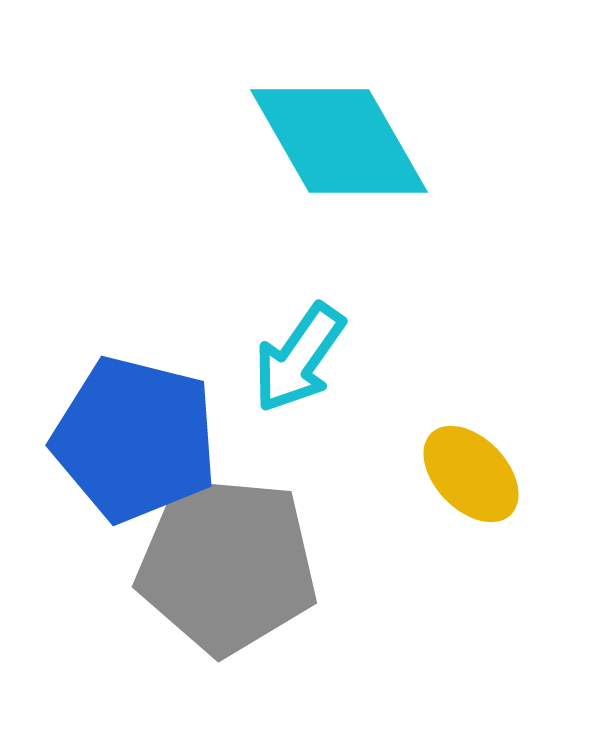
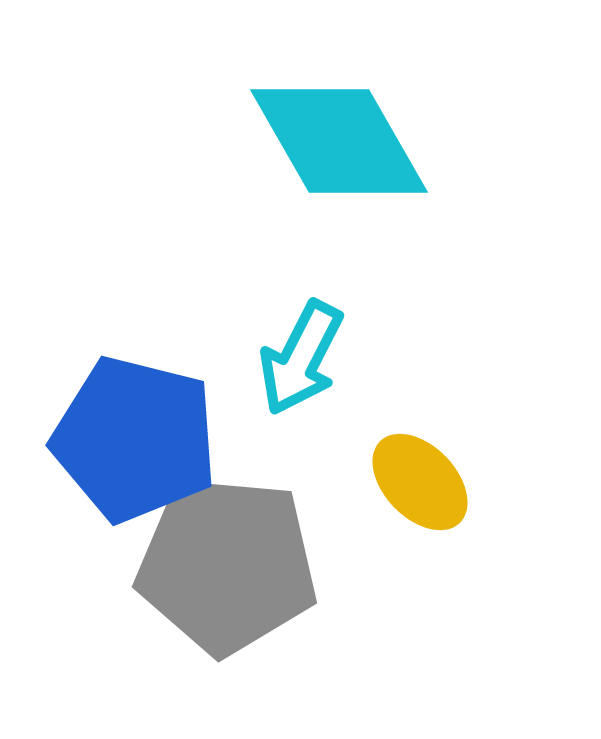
cyan arrow: moved 2 px right; rotated 8 degrees counterclockwise
yellow ellipse: moved 51 px left, 8 px down
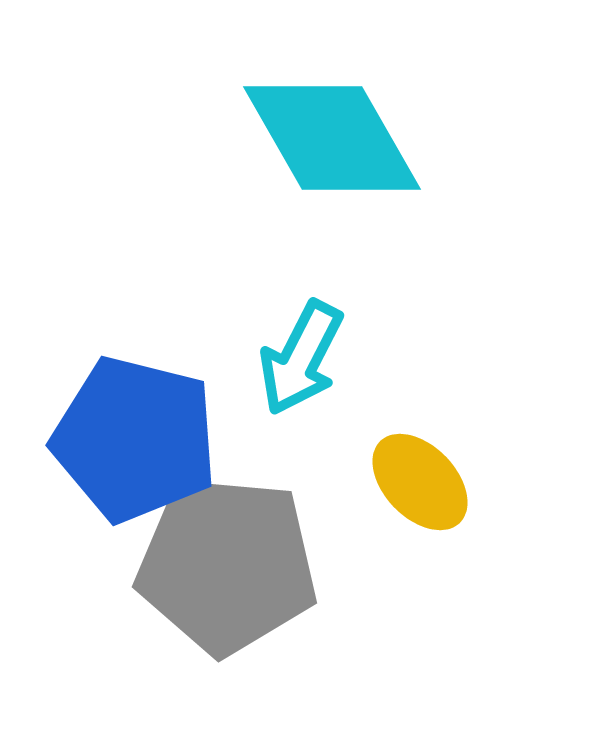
cyan diamond: moved 7 px left, 3 px up
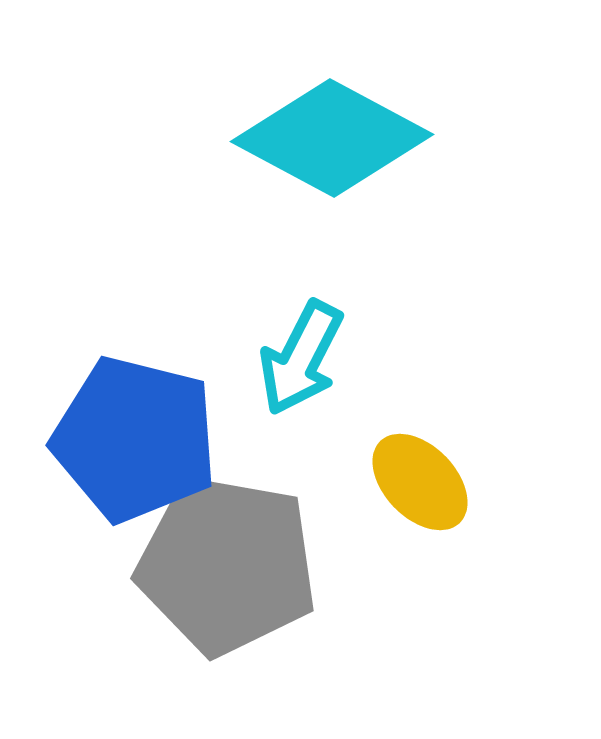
cyan diamond: rotated 32 degrees counterclockwise
gray pentagon: rotated 5 degrees clockwise
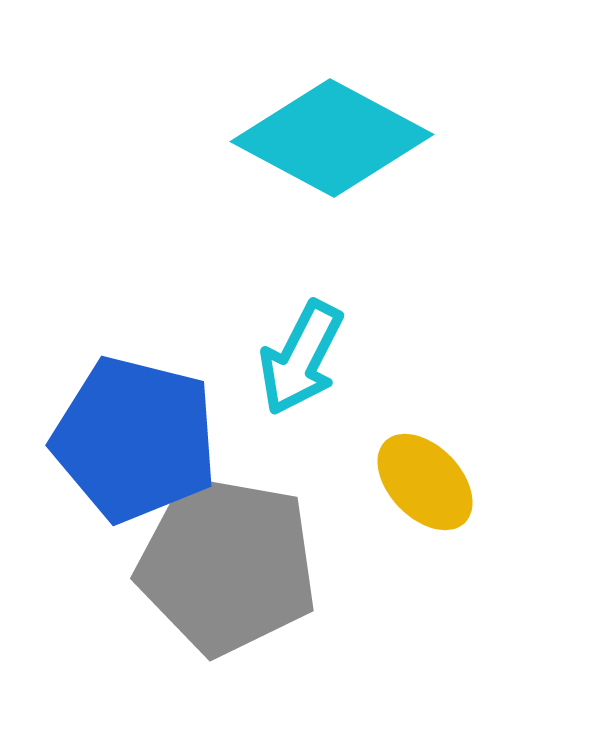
yellow ellipse: moved 5 px right
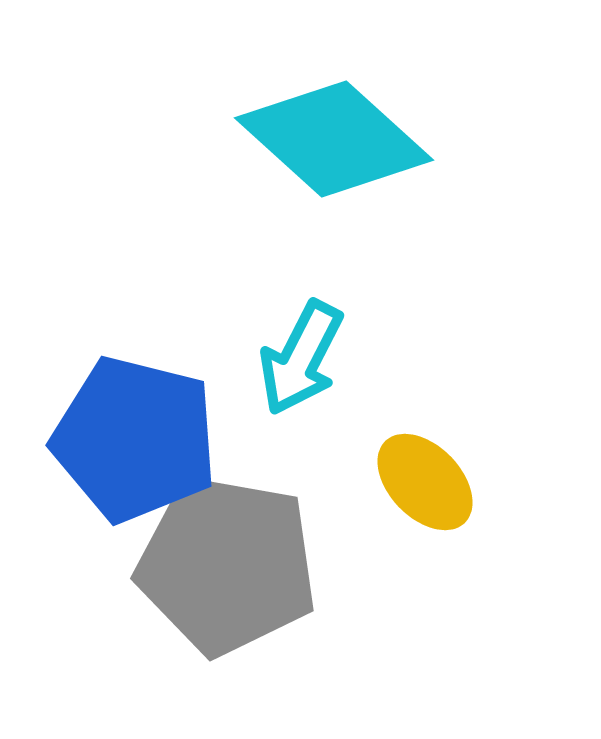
cyan diamond: moved 2 px right, 1 px down; rotated 14 degrees clockwise
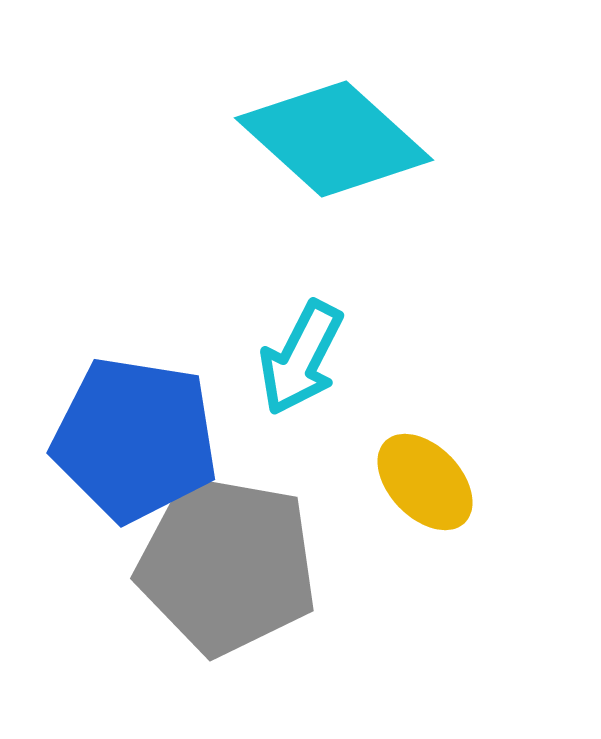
blue pentagon: rotated 5 degrees counterclockwise
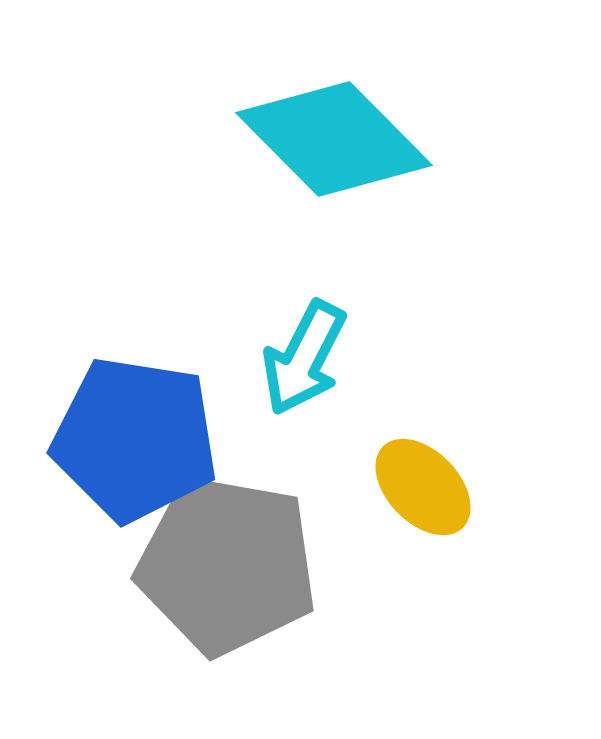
cyan diamond: rotated 3 degrees clockwise
cyan arrow: moved 3 px right
yellow ellipse: moved 2 px left, 5 px down
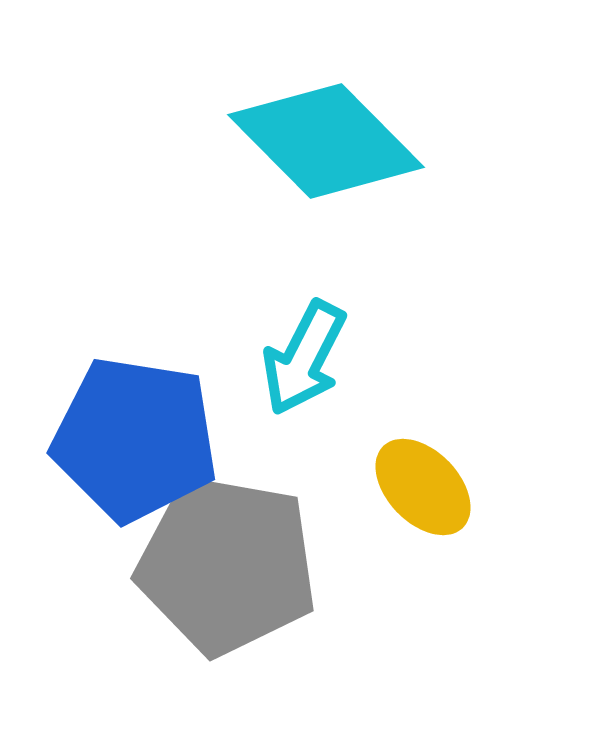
cyan diamond: moved 8 px left, 2 px down
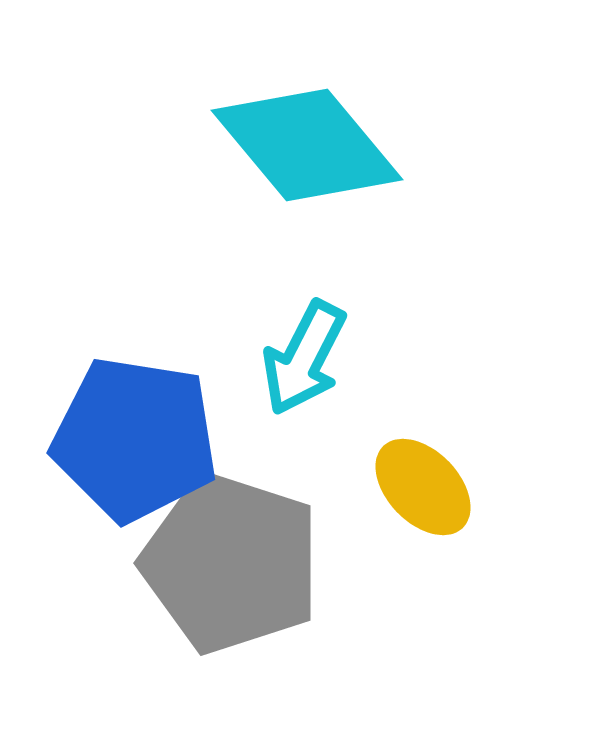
cyan diamond: moved 19 px left, 4 px down; rotated 5 degrees clockwise
gray pentagon: moved 4 px right, 2 px up; rotated 8 degrees clockwise
